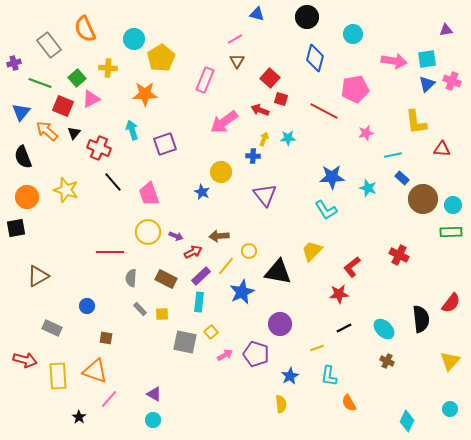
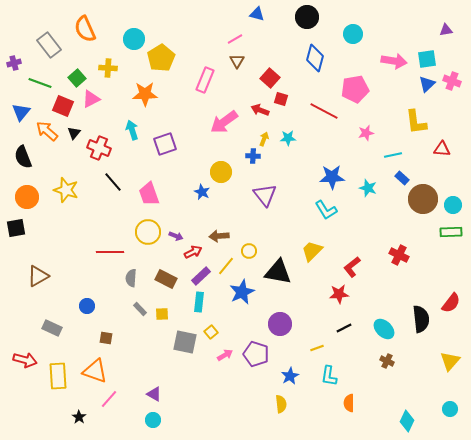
orange semicircle at (349, 403): rotated 30 degrees clockwise
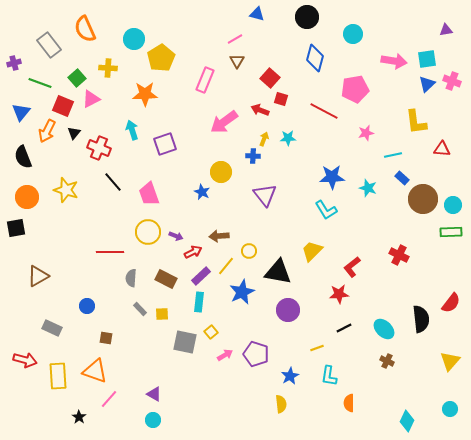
orange arrow at (47, 131): rotated 105 degrees counterclockwise
purple circle at (280, 324): moved 8 px right, 14 px up
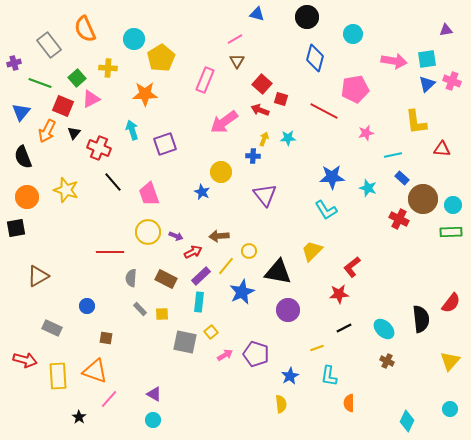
red square at (270, 78): moved 8 px left, 6 px down
red cross at (399, 255): moved 36 px up
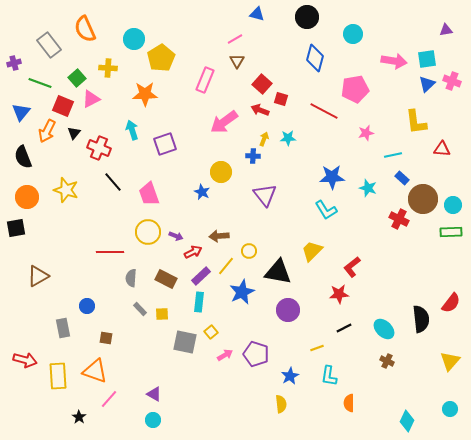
gray rectangle at (52, 328): moved 11 px right; rotated 54 degrees clockwise
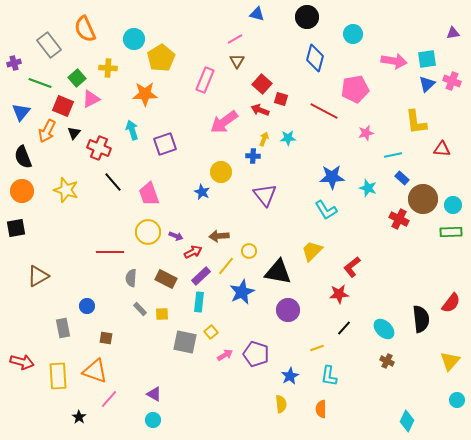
purple triangle at (446, 30): moved 7 px right, 3 px down
orange circle at (27, 197): moved 5 px left, 6 px up
black line at (344, 328): rotated 21 degrees counterclockwise
red arrow at (25, 360): moved 3 px left, 2 px down
orange semicircle at (349, 403): moved 28 px left, 6 px down
cyan circle at (450, 409): moved 7 px right, 9 px up
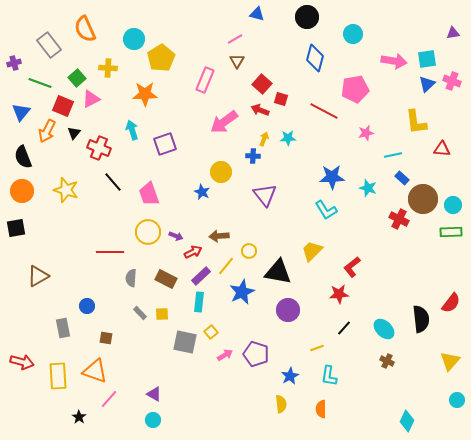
gray rectangle at (140, 309): moved 4 px down
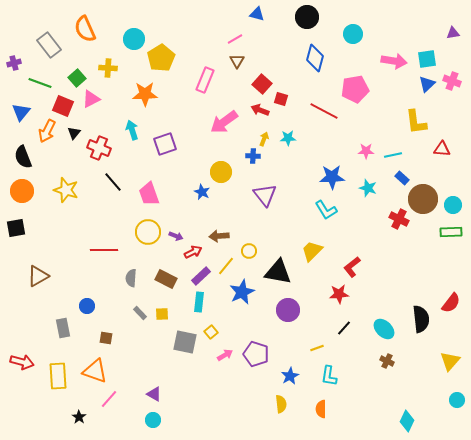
pink star at (366, 133): moved 18 px down; rotated 14 degrees clockwise
red line at (110, 252): moved 6 px left, 2 px up
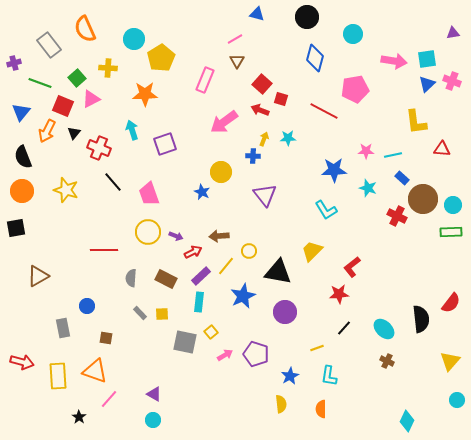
blue star at (332, 177): moved 2 px right, 7 px up
red cross at (399, 219): moved 2 px left, 3 px up
blue star at (242, 292): moved 1 px right, 4 px down
purple circle at (288, 310): moved 3 px left, 2 px down
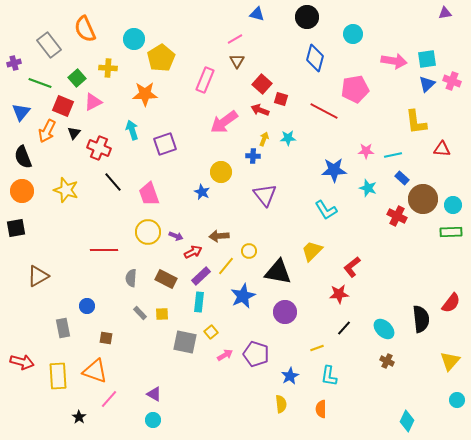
purple triangle at (453, 33): moved 8 px left, 20 px up
pink triangle at (91, 99): moved 2 px right, 3 px down
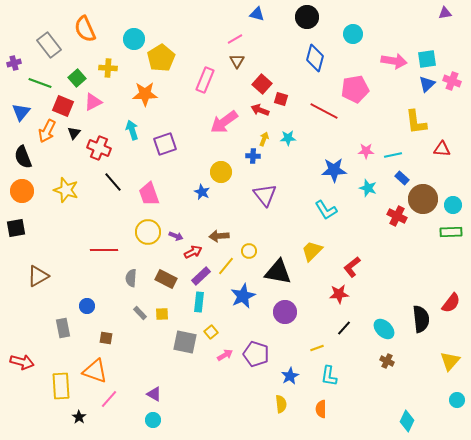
yellow rectangle at (58, 376): moved 3 px right, 10 px down
